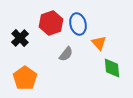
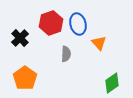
gray semicircle: rotated 35 degrees counterclockwise
green diamond: moved 15 px down; rotated 60 degrees clockwise
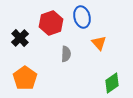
blue ellipse: moved 4 px right, 7 px up
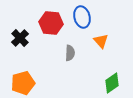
red hexagon: rotated 25 degrees clockwise
orange triangle: moved 2 px right, 2 px up
gray semicircle: moved 4 px right, 1 px up
orange pentagon: moved 2 px left, 5 px down; rotated 20 degrees clockwise
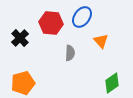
blue ellipse: rotated 50 degrees clockwise
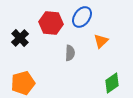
orange triangle: rotated 28 degrees clockwise
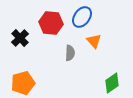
orange triangle: moved 7 px left; rotated 28 degrees counterclockwise
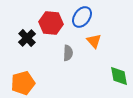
black cross: moved 7 px right
gray semicircle: moved 2 px left
green diamond: moved 7 px right, 7 px up; rotated 65 degrees counterclockwise
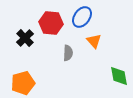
black cross: moved 2 px left
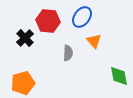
red hexagon: moved 3 px left, 2 px up
